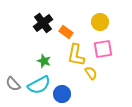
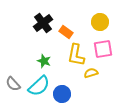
yellow semicircle: rotated 72 degrees counterclockwise
cyan semicircle: moved 1 px down; rotated 15 degrees counterclockwise
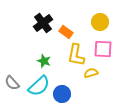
pink square: rotated 12 degrees clockwise
gray semicircle: moved 1 px left, 1 px up
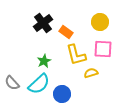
yellow L-shape: rotated 25 degrees counterclockwise
green star: rotated 24 degrees clockwise
cyan semicircle: moved 2 px up
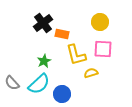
orange rectangle: moved 4 px left, 2 px down; rotated 24 degrees counterclockwise
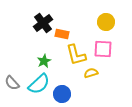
yellow circle: moved 6 px right
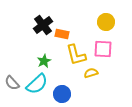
black cross: moved 2 px down
cyan semicircle: moved 2 px left
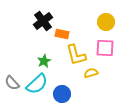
black cross: moved 4 px up
pink square: moved 2 px right, 1 px up
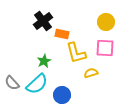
yellow L-shape: moved 2 px up
blue circle: moved 1 px down
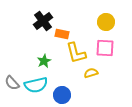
cyan semicircle: moved 1 px left, 1 px down; rotated 30 degrees clockwise
